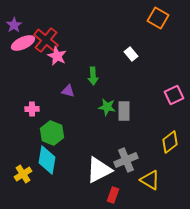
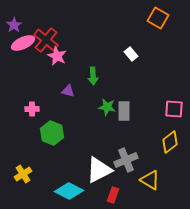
pink square: moved 14 px down; rotated 30 degrees clockwise
cyan diamond: moved 22 px right, 31 px down; rotated 72 degrees counterclockwise
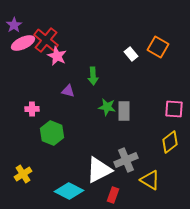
orange square: moved 29 px down
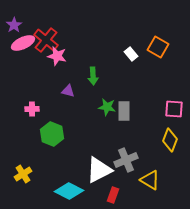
pink star: rotated 12 degrees counterclockwise
green hexagon: moved 1 px down
yellow diamond: moved 2 px up; rotated 30 degrees counterclockwise
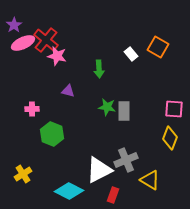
green arrow: moved 6 px right, 7 px up
yellow diamond: moved 2 px up
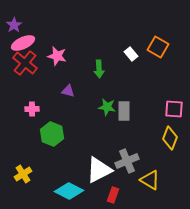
red cross: moved 21 px left, 23 px down
gray cross: moved 1 px right, 1 px down
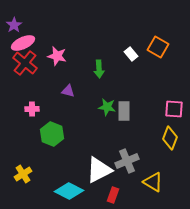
yellow triangle: moved 3 px right, 2 px down
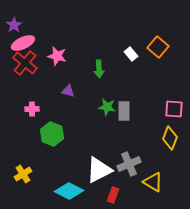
orange square: rotated 10 degrees clockwise
gray cross: moved 2 px right, 3 px down
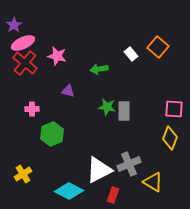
green arrow: rotated 84 degrees clockwise
green hexagon: rotated 15 degrees clockwise
